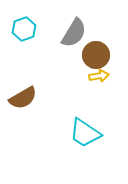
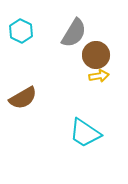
cyan hexagon: moved 3 px left, 2 px down; rotated 15 degrees counterclockwise
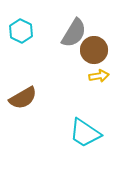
brown circle: moved 2 px left, 5 px up
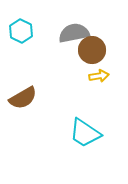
gray semicircle: rotated 132 degrees counterclockwise
brown circle: moved 2 px left
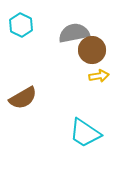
cyan hexagon: moved 6 px up
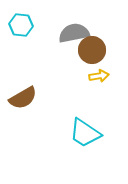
cyan hexagon: rotated 20 degrees counterclockwise
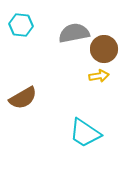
brown circle: moved 12 px right, 1 px up
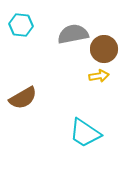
gray semicircle: moved 1 px left, 1 px down
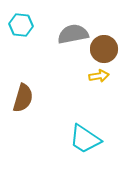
brown semicircle: rotated 44 degrees counterclockwise
cyan trapezoid: moved 6 px down
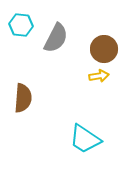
gray semicircle: moved 17 px left, 4 px down; rotated 128 degrees clockwise
brown semicircle: rotated 12 degrees counterclockwise
